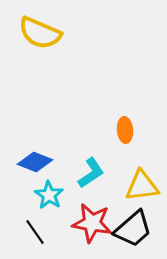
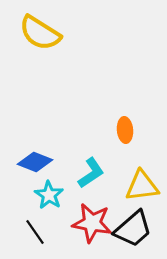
yellow semicircle: rotated 9 degrees clockwise
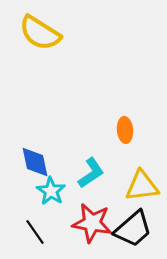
blue diamond: rotated 56 degrees clockwise
cyan star: moved 2 px right, 4 px up
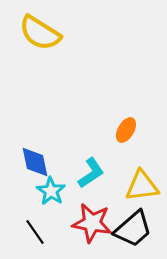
orange ellipse: moved 1 px right; rotated 35 degrees clockwise
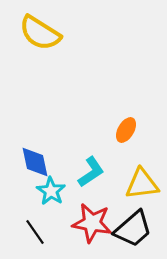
cyan L-shape: moved 1 px up
yellow triangle: moved 2 px up
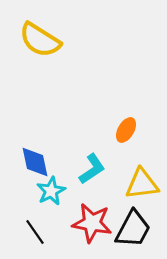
yellow semicircle: moved 7 px down
cyan L-shape: moved 1 px right, 3 px up
cyan star: rotated 12 degrees clockwise
black trapezoid: rotated 21 degrees counterclockwise
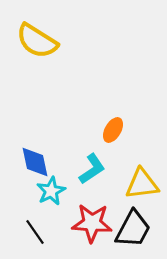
yellow semicircle: moved 3 px left, 1 px down
orange ellipse: moved 13 px left
red star: rotated 6 degrees counterclockwise
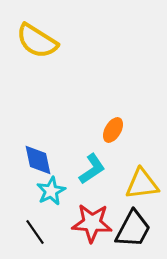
blue diamond: moved 3 px right, 2 px up
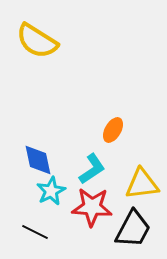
red star: moved 16 px up
black line: rotated 28 degrees counterclockwise
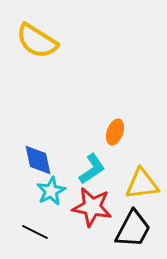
orange ellipse: moved 2 px right, 2 px down; rotated 10 degrees counterclockwise
red star: rotated 6 degrees clockwise
